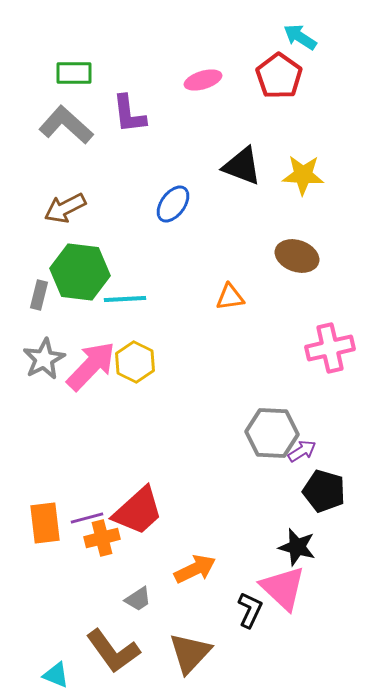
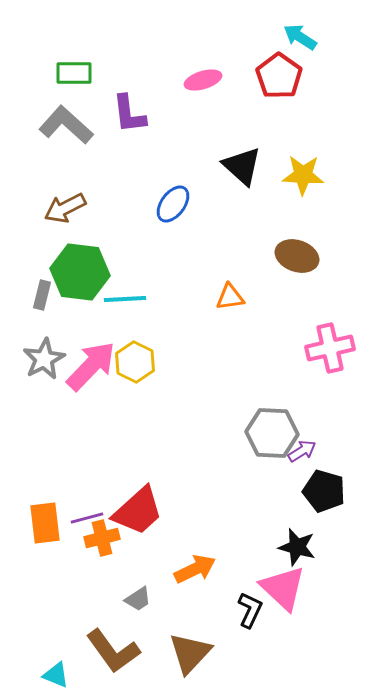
black triangle: rotated 21 degrees clockwise
gray rectangle: moved 3 px right
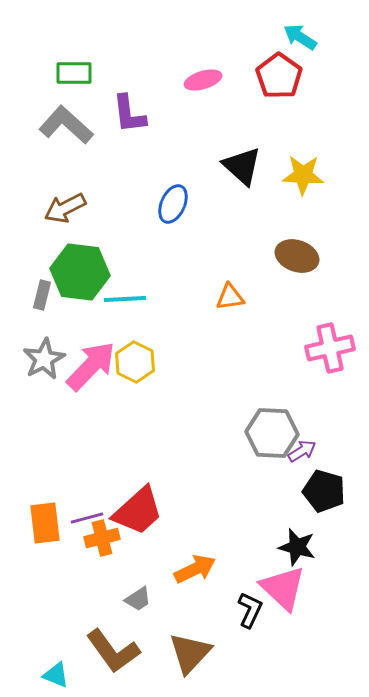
blue ellipse: rotated 12 degrees counterclockwise
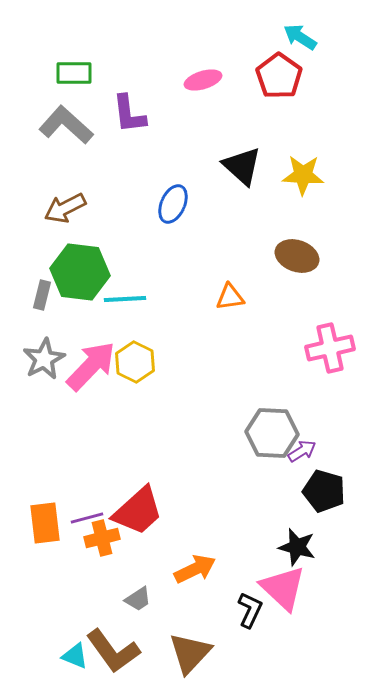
cyan triangle: moved 19 px right, 19 px up
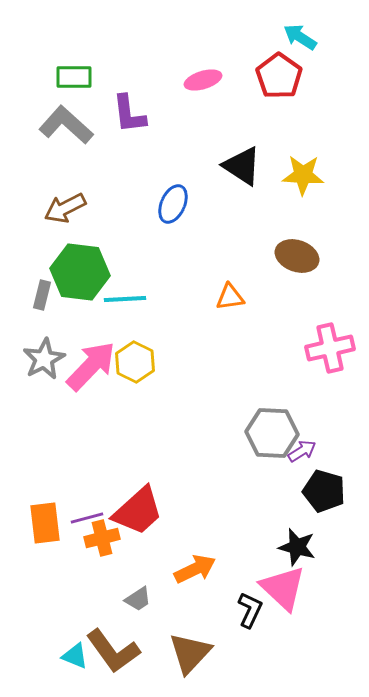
green rectangle: moved 4 px down
black triangle: rotated 9 degrees counterclockwise
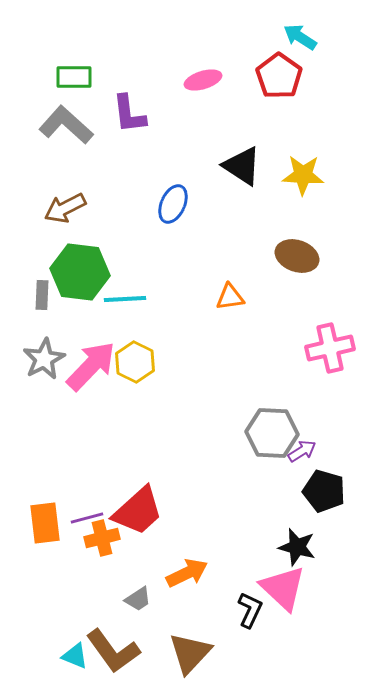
gray rectangle: rotated 12 degrees counterclockwise
orange arrow: moved 8 px left, 4 px down
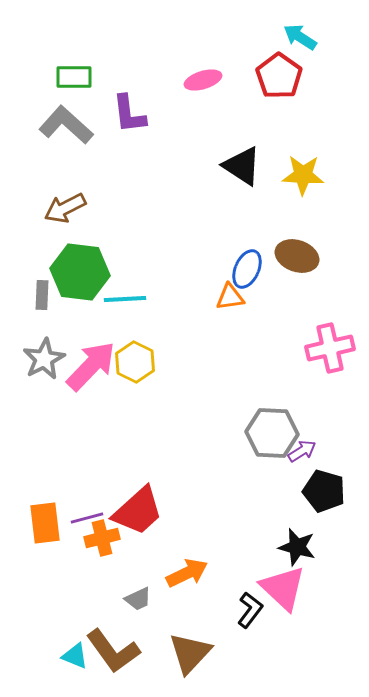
blue ellipse: moved 74 px right, 65 px down
gray trapezoid: rotated 8 degrees clockwise
black L-shape: rotated 12 degrees clockwise
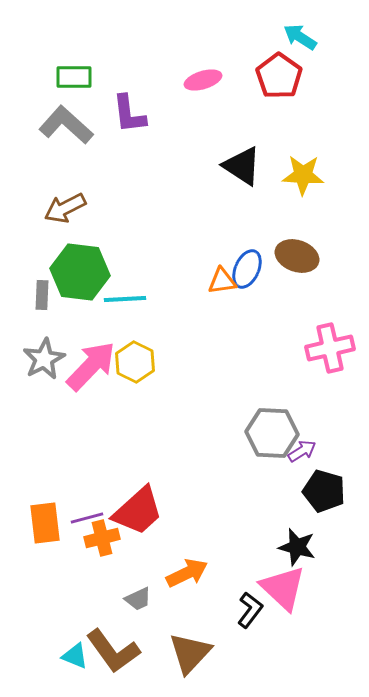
orange triangle: moved 8 px left, 16 px up
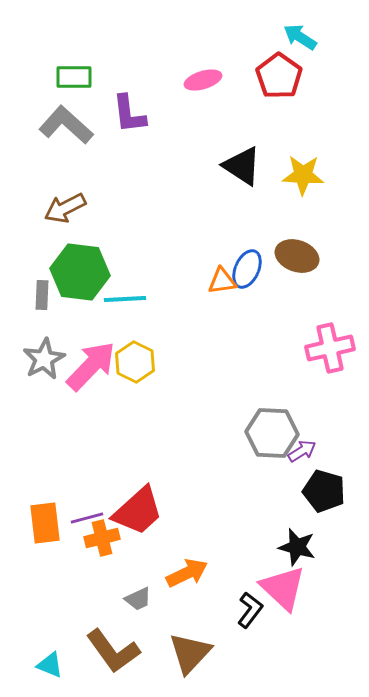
cyan triangle: moved 25 px left, 9 px down
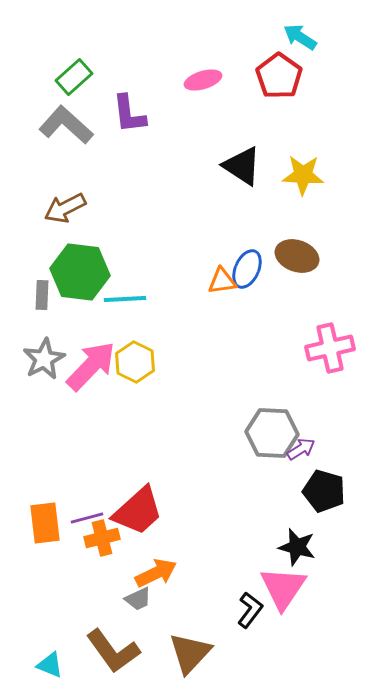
green rectangle: rotated 42 degrees counterclockwise
purple arrow: moved 1 px left, 2 px up
orange arrow: moved 31 px left
pink triangle: rotated 21 degrees clockwise
